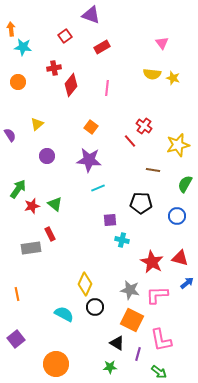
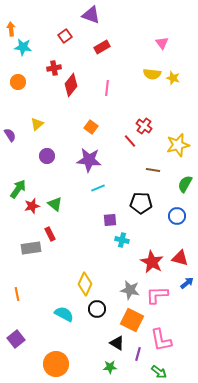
black circle at (95, 307): moved 2 px right, 2 px down
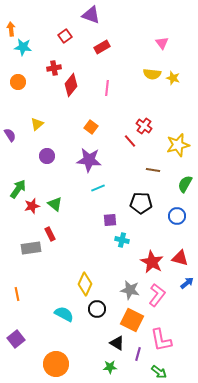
pink L-shape at (157, 295): rotated 130 degrees clockwise
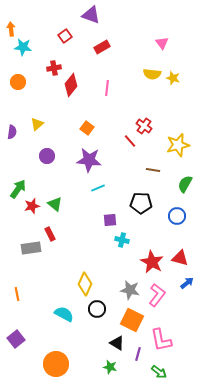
orange square at (91, 127): moved 4 px left, 1 px down
purple semicircle at (10, 135): moved 2 px right, 3 px up; rotated 40 degrees clockwise
green star at (110, 367): rotated 16 degrees clockwise
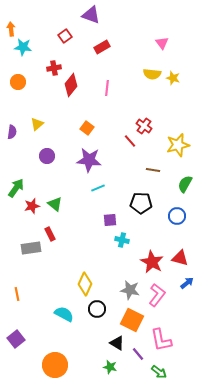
green arrow at (18, 189): moved 2 px left, 1 px up
purple line at (138, 354): rotated 56 degrees counterclockwise
orange circle at (56, 364): moved 1 px left, 1 px down
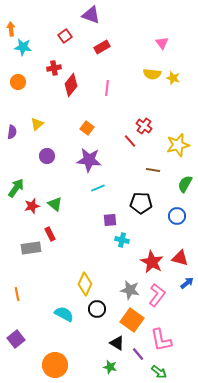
orange square at (132, 320): rotated 10 degrees clockwise
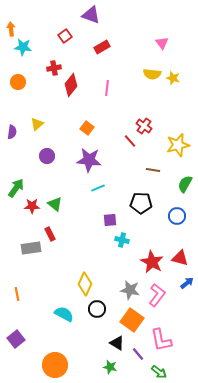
red star at (32, 206): rotated 14 degrees clockwise
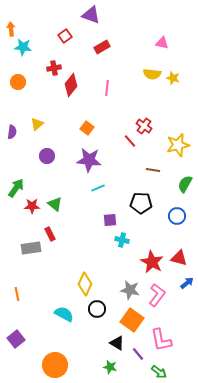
pink triangle at (162, 43): rotated 40 degrees counterclockwise
red triangle at (180, 258): moved 1 px left
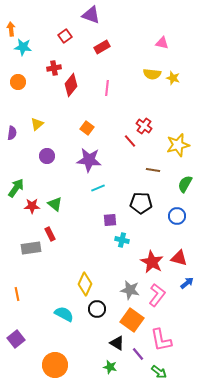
purple semicircle at (12, 132): moved 1 px down
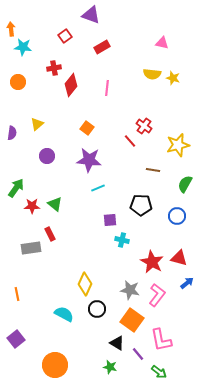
black pentagon at (141, 203): moved 2 px down
